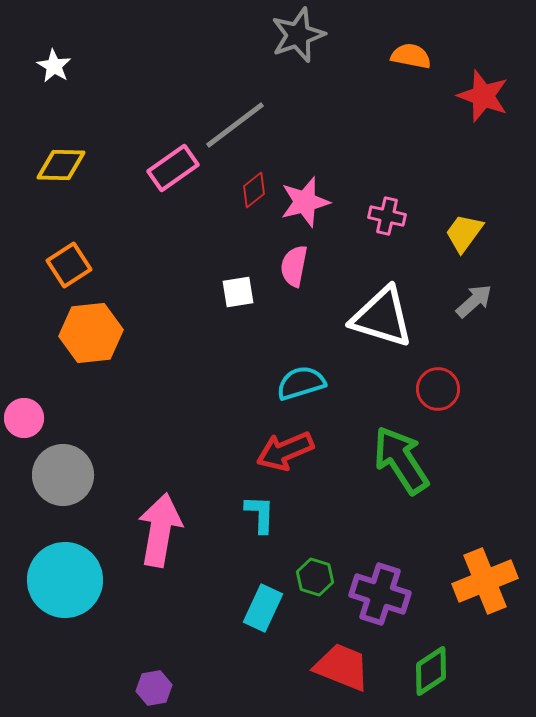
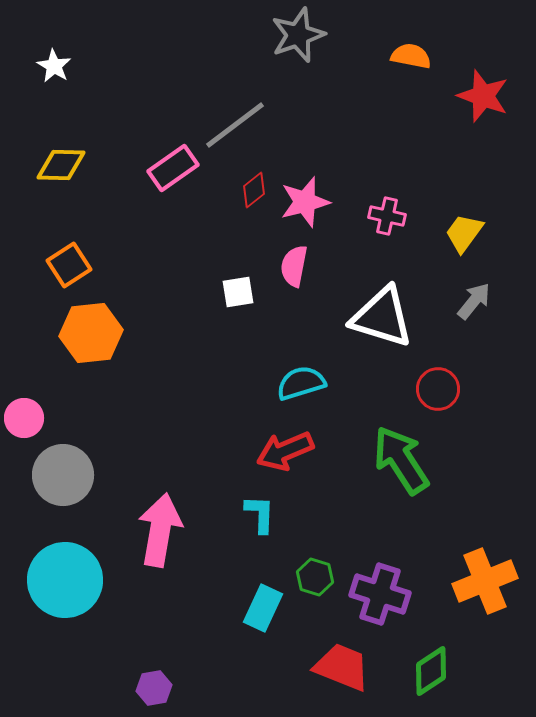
gray arrow: rotated 9 degrees counterclockwise
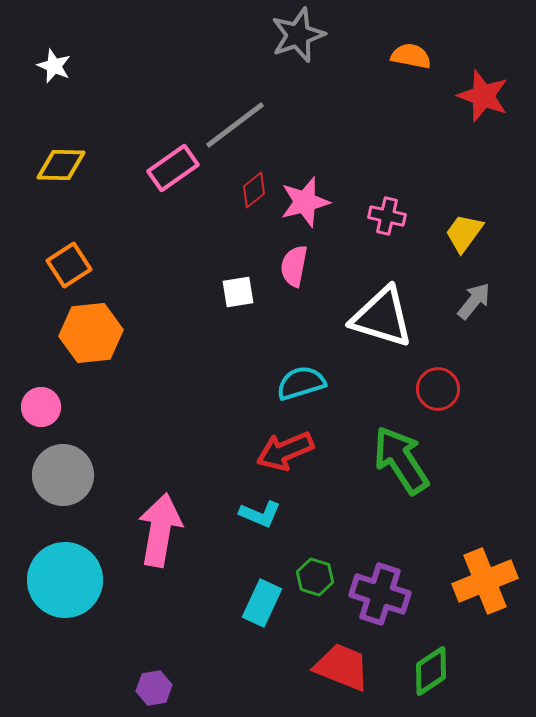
white star: rotated 8 degrees counterclockwise
pink circle: moved 17 px right, 11 px up
cyan L-shape: rotated 111 degrees clockwise
cyan rectangle: moved 1 px left, 5 px up
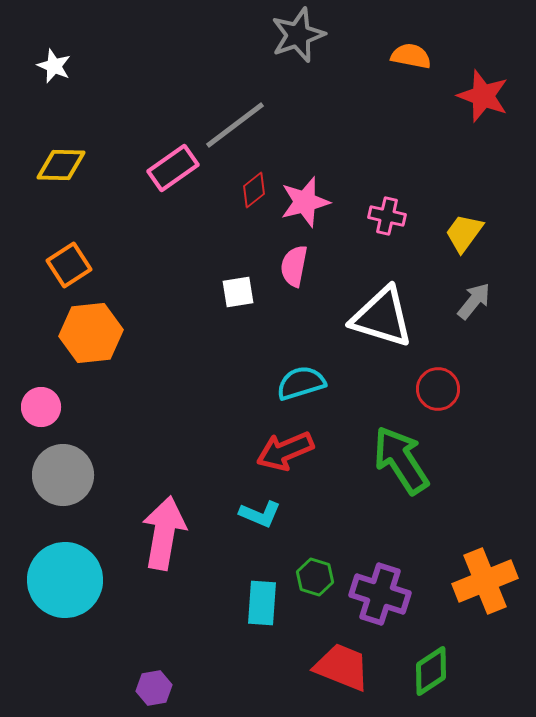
pink arrow: moved 4 px right, 3 px down
cyan rectangle: rotated 21 degrees counterclockwise
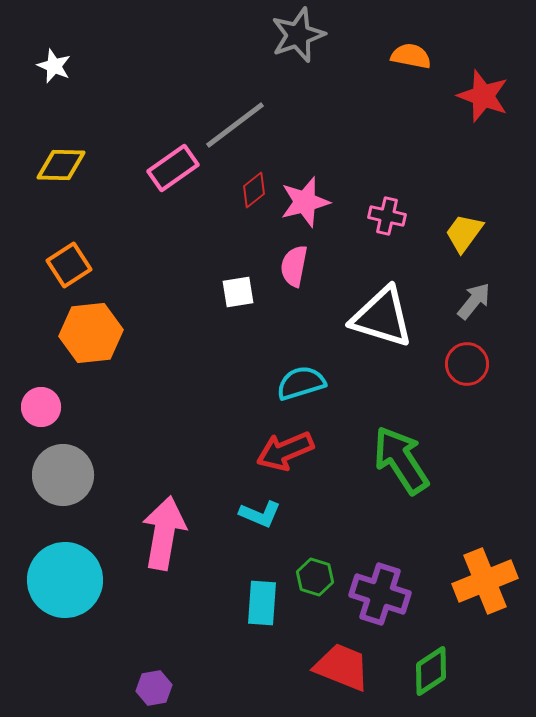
red circle: moved 29 px right, 25 px up
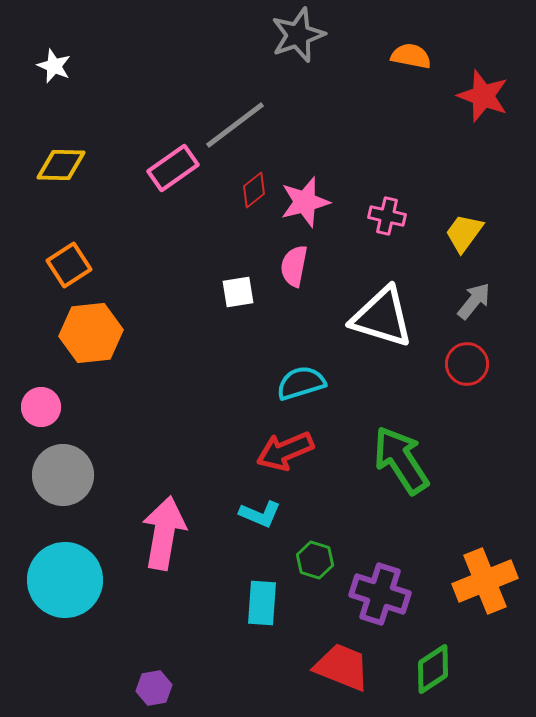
green hexagon: moved 17 px up
green diamond: moved 2 px right, 2 px up
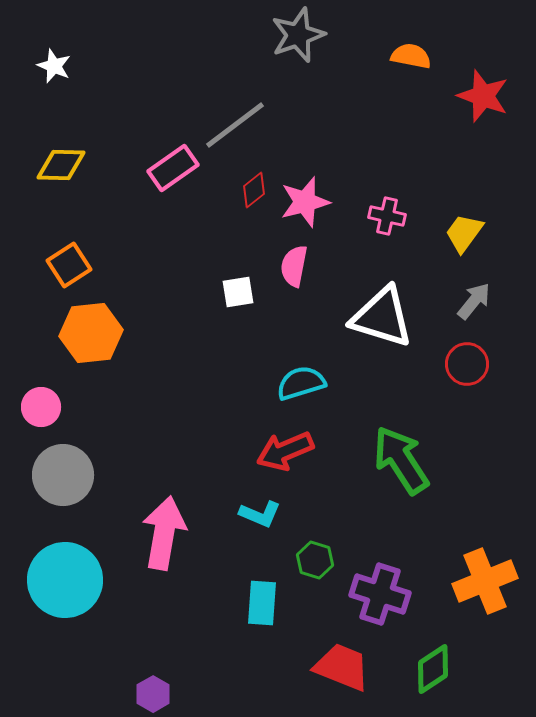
purple hexagon: moved 1 px left, 6 px down; rotated 20 degrees counterclockwise
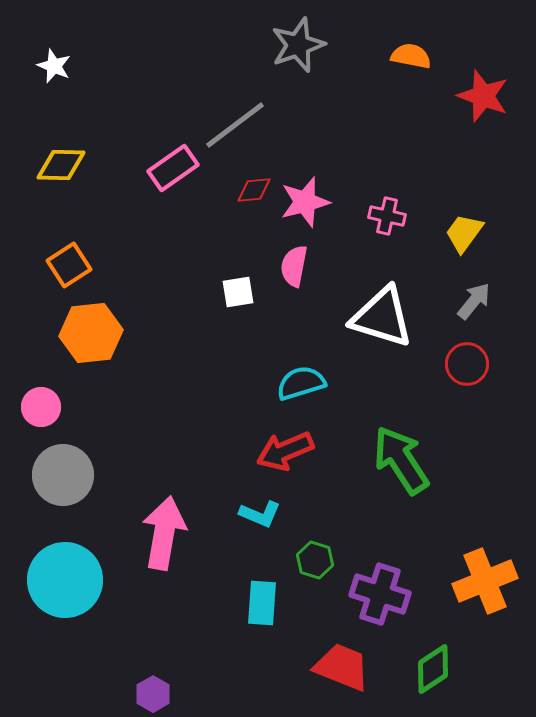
gray star: moved 10 px down
red diamond: rotated 33 degrees clockwise
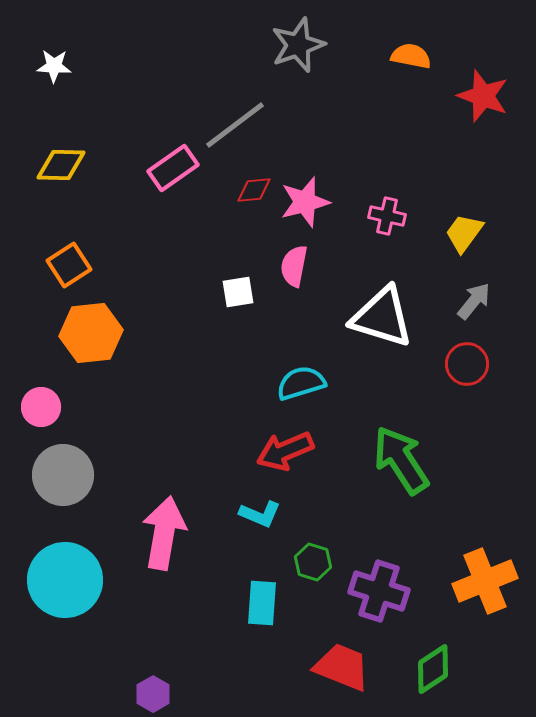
white star: rotated 20 degrees counterclockwise
green hexagon: moved 2 px left, 2 px down
purple cross: moved 1 px left, 3 px up
